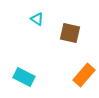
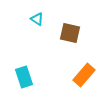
cyan rectangle: rotated 45 degrees clockwise
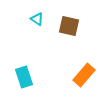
brown square: moved 1 px left, 7 px up
